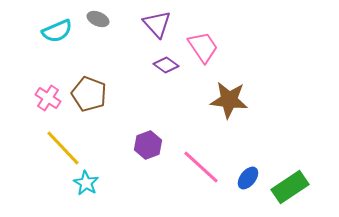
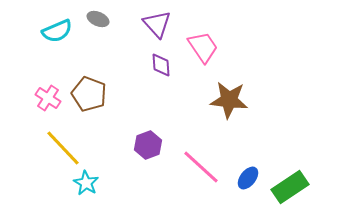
purple diamond: moved 5 px left; rotated 50 degrees clockwise
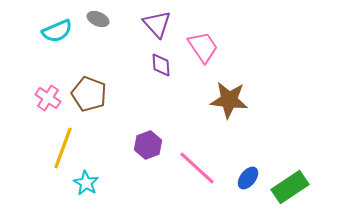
yellow line: rotated 63 degrees clockwise
pink line: moved 4 px left, 1 px down
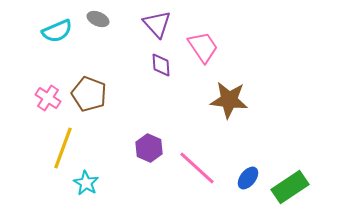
purple hexagon: moved 1 px right, 3 px down; rotated 16 degrees counterclockwise
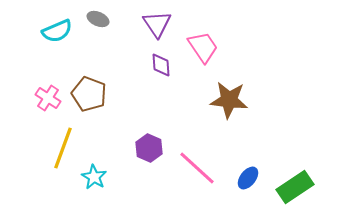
purple triangle: rotated 8 degrees clockwise
cyan star: moved 8 px right, 6 px up
green rectangle: moved 5 px right
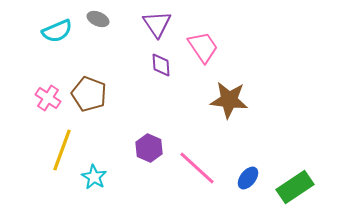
yellow line: moved 1 px left, 2 px down
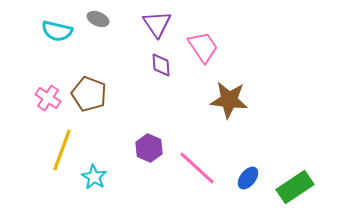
cyan semicircle: rotated 36 degrees clockwise
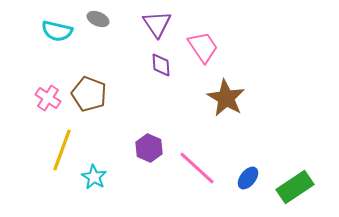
brown star: moved 3 px left, 2 px up; rotated 24 degrees clockwise
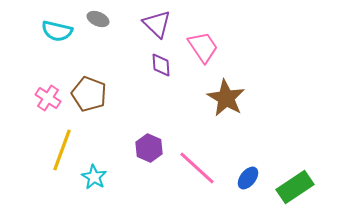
purple triangle: rotated 12 degrees counterclockwise
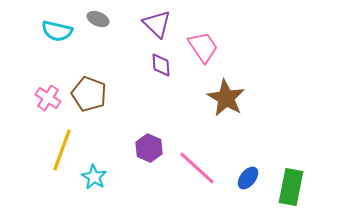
green rectangle: moved 4 px left; rotated 45 degrees counterclockwise
